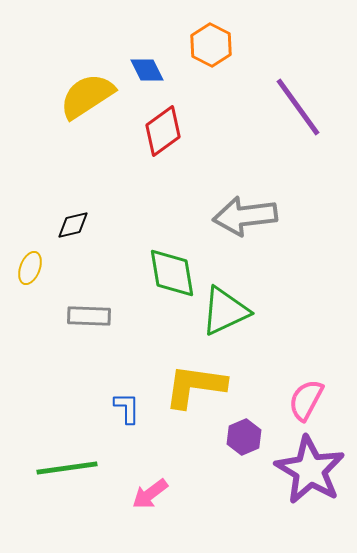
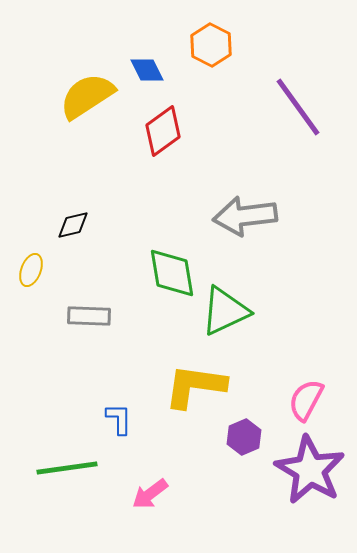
yellow ellipse: moved 1 px right, 2 px down
blue L-shape: moved 8 px left, 11 px down
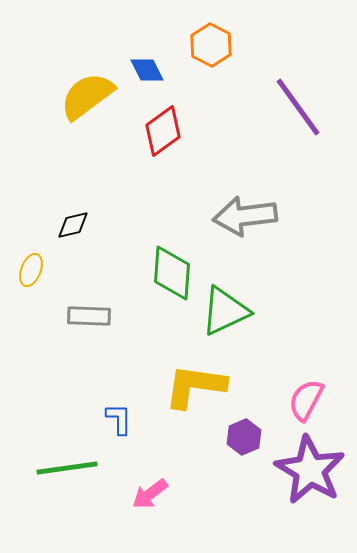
yellow semicircle: rotated 4 degrees counterclockwise
green diamond: rotated 14 degrees clockwise
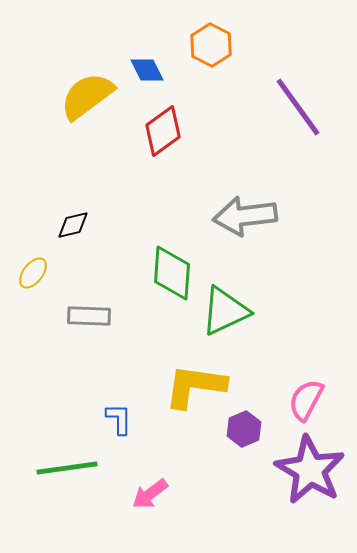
yellow ellipse: moved 2 px right, 3 px down; rotated 16 degrees clockwise
purple hexagon: moved 8 px up
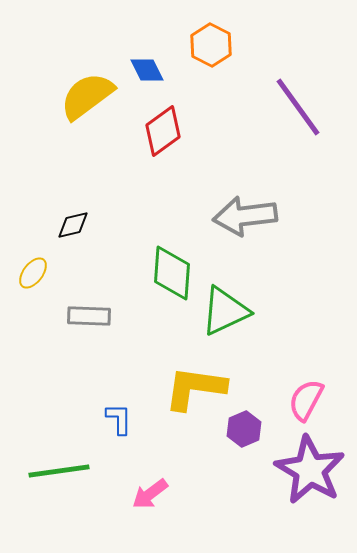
yellow L-shape: moved 2 px down
green line: moved 8 px left, 3 px down
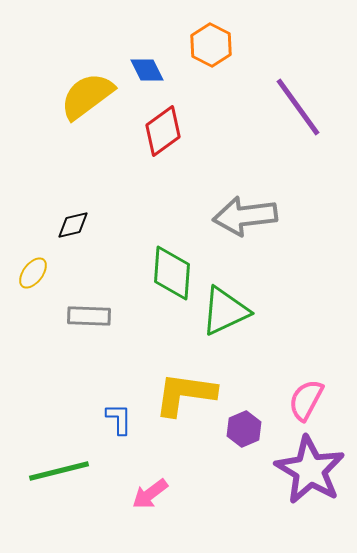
yellow L-shape: moved 10 px left, 6 px down
green line: rotated 6 degrees counterclockwise
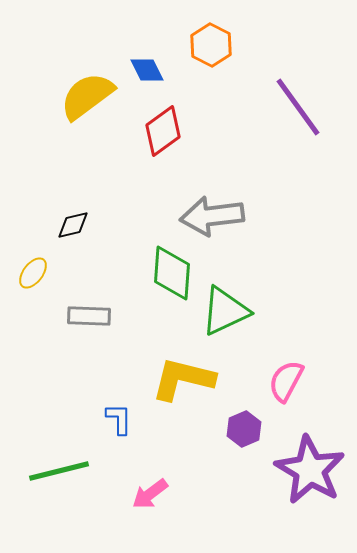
gray arrow: moved 33 px left
yellow L-shape: moved 2 px left, 15 px up; rotated 6 degrees clockwise
pink semicircle: moved 20 px left, 19 px up
